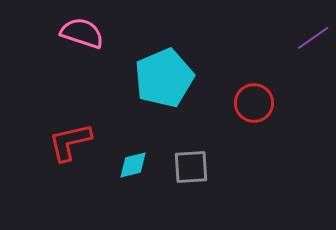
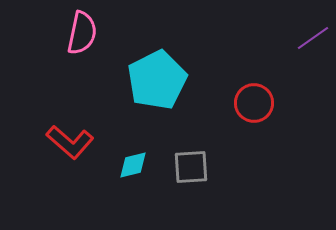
pink semicircle: rotated 84 degrees clockwise
cyan pentagon: moved 7 px left, 2 px down; rotated 4 degrees counterclockwise
red L-shape: rotated 126 degrees counterclockwise
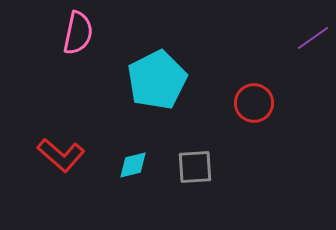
pink semicircle: moved 4 px left
red L-shape: moved 9 px left, 13 px down
gray square: moved 4 px right
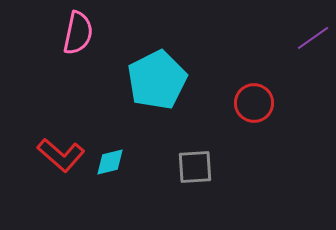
cyan diamond: moved 23 px left, 3 px up
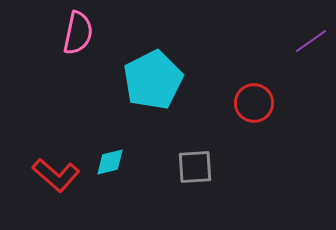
purple line: moved 2 px left, 3 px down
cyan pentagon: moved 4 px left
red L-shape: moved 5 px left, 20 px down
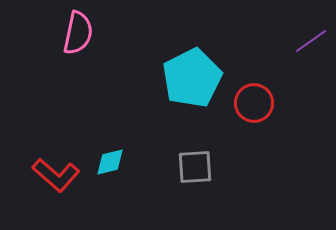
cyan pentagon: moved 39 px right, 2 px up
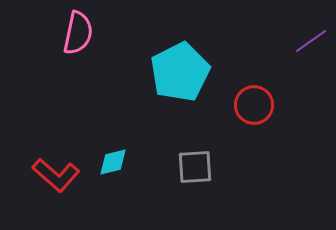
cyan pentagon: moved 12 px left, 6 px up
red circle: moved 2 px down
cyan diamond: moved 3 px right
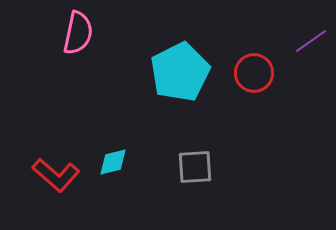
red circle: moved 32 px up
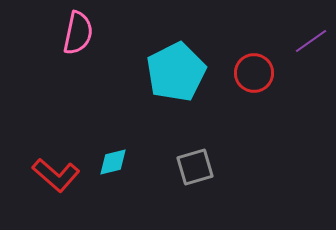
cyan pentagon: moved 4 px left
gray square: rotated 12 degrees counterclockwise
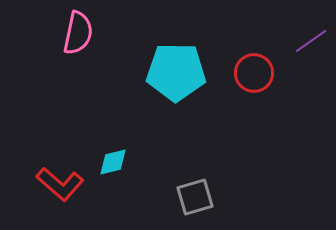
cyan pentagon: rotated 28 degrees clockwise
gray square: moved 30 px down
red L-shape: moved 4 px right, 9 px down
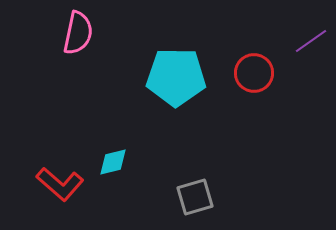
cyan pentagon: moved 5 px down
